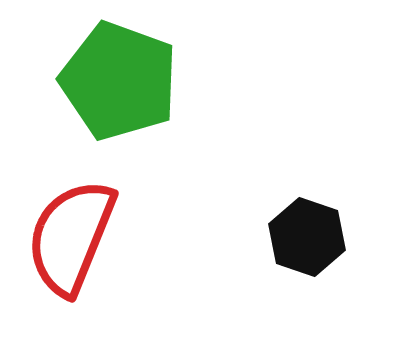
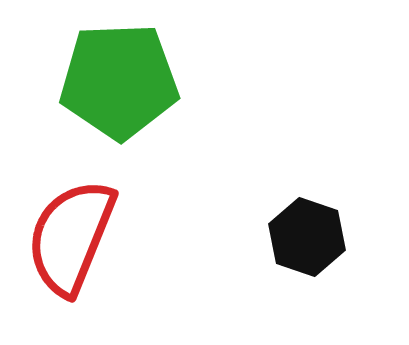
green pentagon: rotated 22 degrees counterclockwise
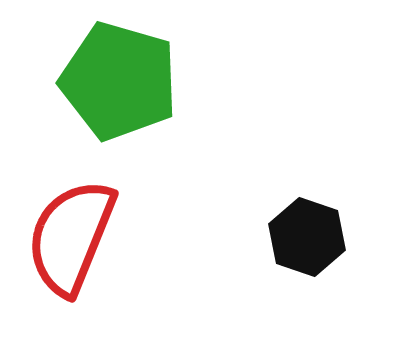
green pentagon: rotated 18 degrees clockwise
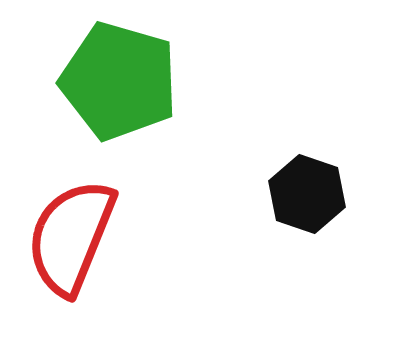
black hexagon: moved 43 px up
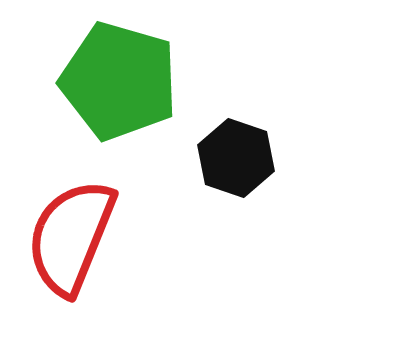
black hexagon: moved 71 px left, 36 px up
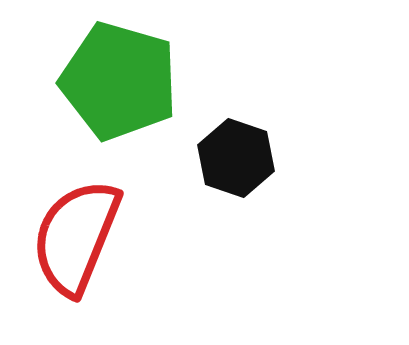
red semicircle: moved 5 px right
